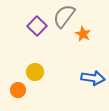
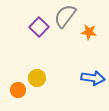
gray semicircle: moved 1 px right
purple square: moved 2 px right, 1 px down
orange star: moved 6 px right, 2 px up; rotated 21 degrees counterclockwise
yellow circle: moved 2 px right, 6 px down
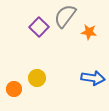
orange circle: moved 4 px left, 1 px up
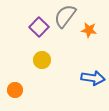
orange star: moved 2 px up
yellow circle: moved 5 px right, 18 px up
orange circle: moved 1 px right, 1 px down
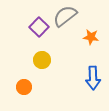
gray semicircle: rotated 15 degrees clockwise
orange star: moved 2 px right, 7 px down
blue arrow: rotated 80 degrees clockwise
orange circle: moved 9 px right, 3 px up
